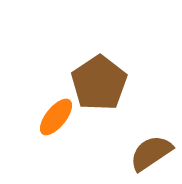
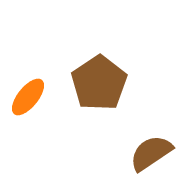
orange ellipse: moved 28 px left, 20 px up
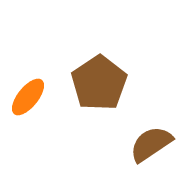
brown semicircle: moved 9 px up
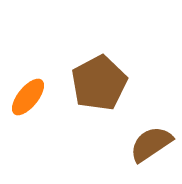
brown pentagon: rotated 6 degrees clockwise
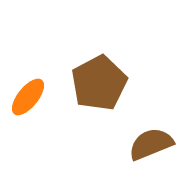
brown semicircle: rotated 12 degrees clockwise
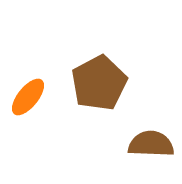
brown semicircle: rotated 24 degrees clockwise
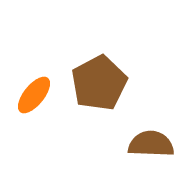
orange ellipse: moved 6 px right, 2 px up
